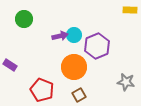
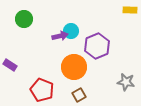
cyan circle: moved 3 px left, 4 px up
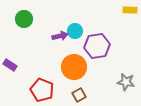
cyan circle: moved 4 px right
purple hexagon: rotated 15 degrees clockwise
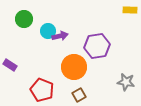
cyan circle: moved 27 px left
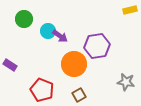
yellow rectangle: rotated 16 degrees counterclockwise
purple arrow: rotated 49 degrees clockwise
orange circle: moved 3 px up
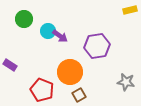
orange circle: moved 4 px left, 8 px down
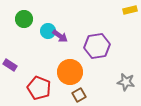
red pentagon: moved 3 px left, 2 px up
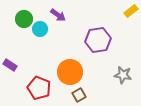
yellow rectangle: moved 1 px right, 1 px down; rotated 24 degrees counterclockwise
cyan circle: moved 8 px left, 2 px up
purple arrow: moved 2 px left, 21 px up
purple hexagon: moved 1 px right, 6 px up
gray star: moved 3 px left, 7 px up
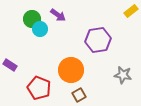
green circle: moved 8 px right
orange circle: moved 1 px right, 2 px up
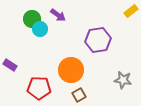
gray star: moved 5 px down
red pentagon: rotated 20 degrees counterclockwise
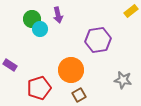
purple arrow: rotated 42 degrees clockwise
red pentagon: rotated 20 degrees counterclockwise
